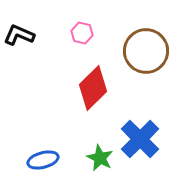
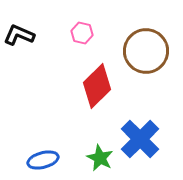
red diamond: moved 4 px right, 2 px up
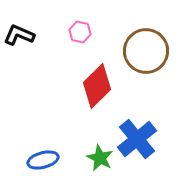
pink hexagon: moved 2 px left, 1 px up
blue cross: moved 3 px left; rotated 6 degrees clockwise
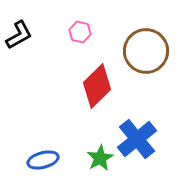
black L-shape: rotated 128 degrees clockwise
green star: rotated 16 degrees clockwise
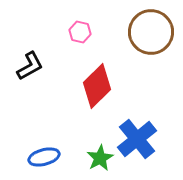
black L-shape: moved 11 px right, 31 px down
brown circle: moved 5 px right, 19 px up
blue ellipse: moved 1 px right, 3 px up
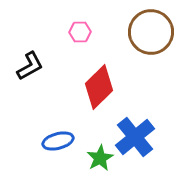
pink hexagon: rotated 15 degrees counterclockwise
red diamond: moved 2 px right, 1 px down
blue cross: moved 2 px left, 2 px up
blue ellipse: moved 14 px right, 16 px up
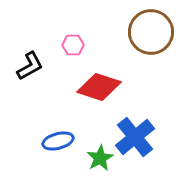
pink hexagon: moved 7 px left, 13 px down
red diamond: rotated 63 degrees clockwise
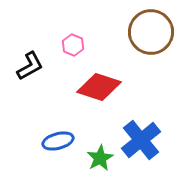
pink hexagon: rotated 25 degrees clockwise
blue cross: moved 6 px right, 3 px down
